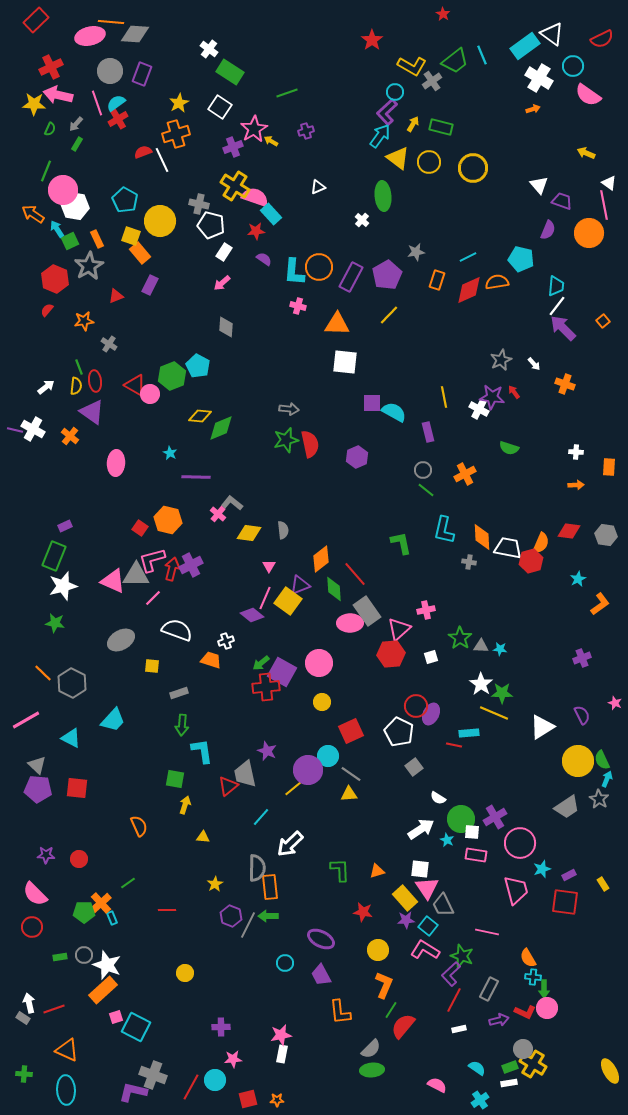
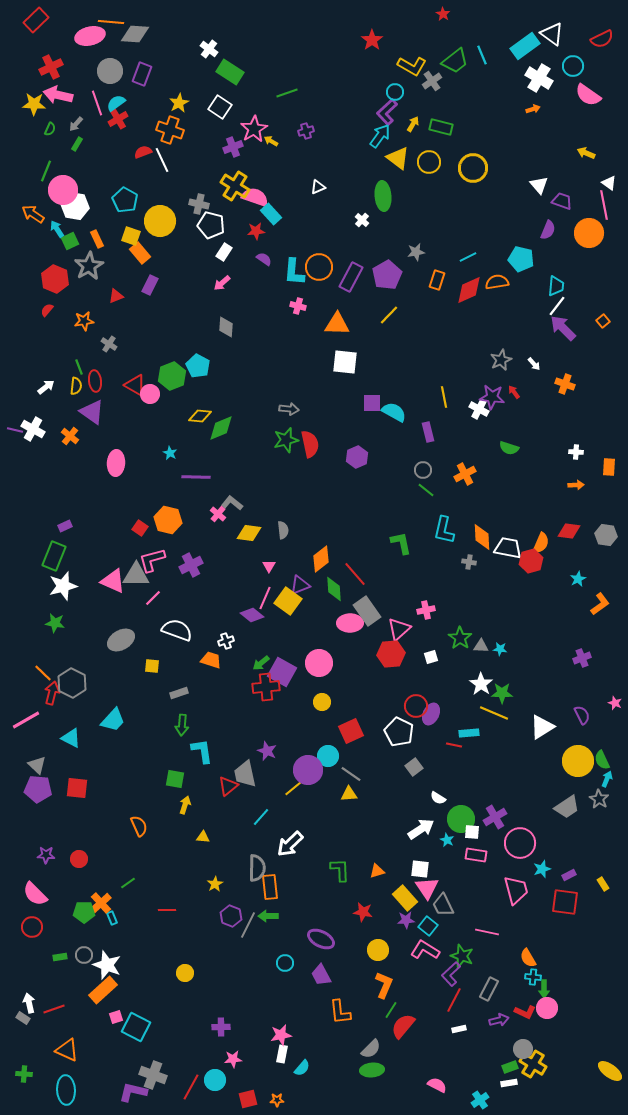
orange cross at (176, 134): moved 6 px left, 4 px up; rotated 36 degrees clockwise
red arrow at (172, 569): moved 120 px left, 124 px down
cyan semicircle at (477, 1068): moved 175 px left; rotated 96 degrees clockwise
yellow ellipse at (610, 1071): rotated 25 degrees counterclockwise
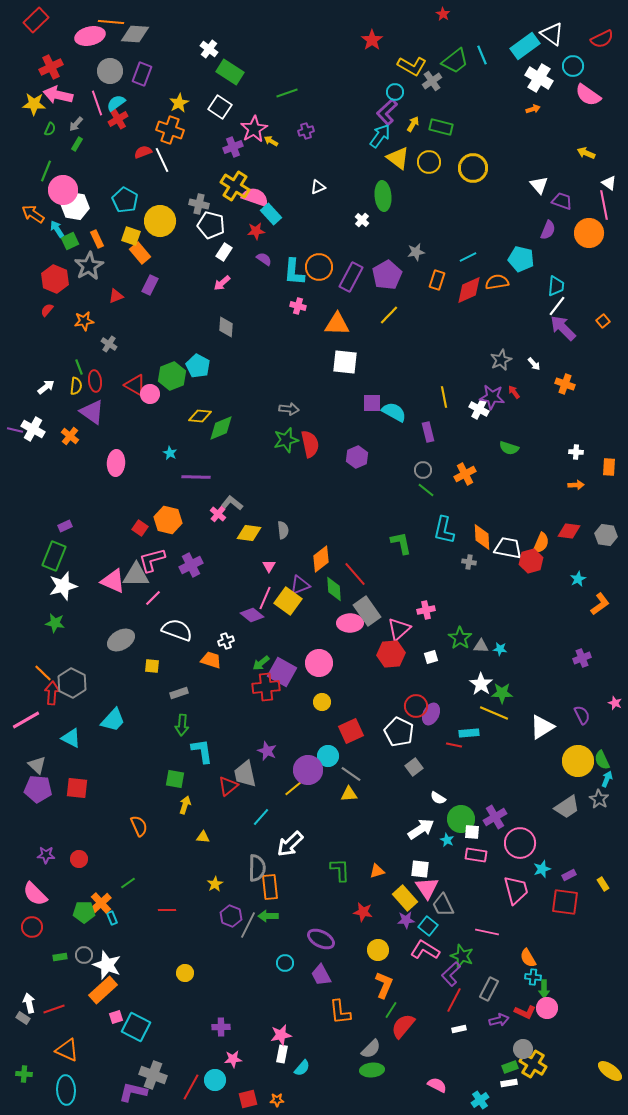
red arrow at (52, 693): rotated 10 degrees counterclockwise
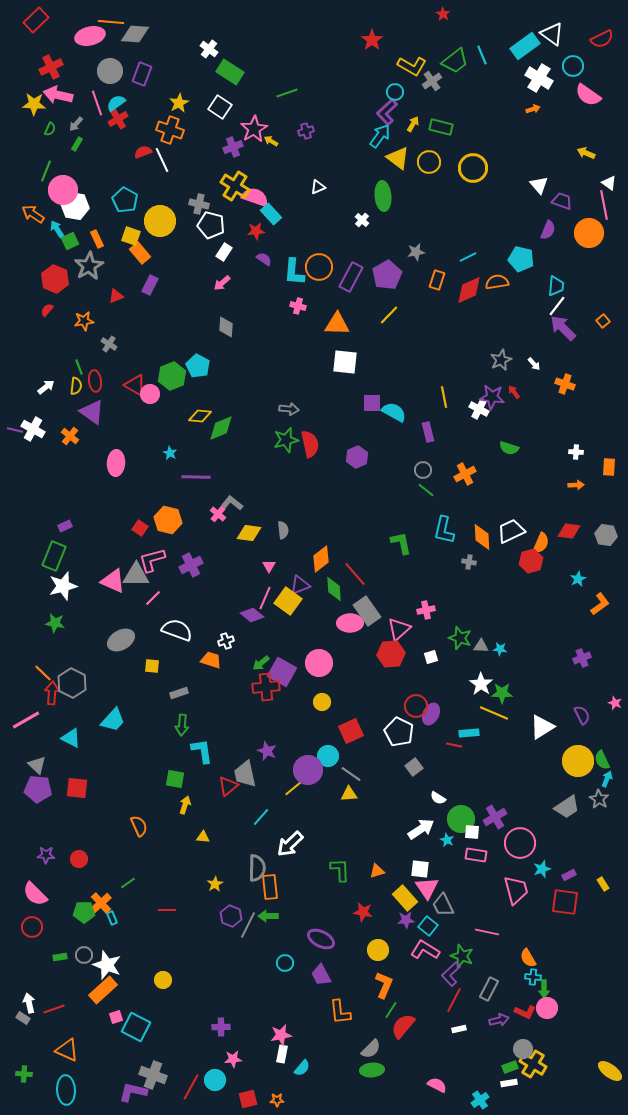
white trapezoid at (508, 548): moved 3 px right, 17 px up; rotated 36 degrees counterclockwise
green star at (460, 638): rotated 15 degrees counterclockwise
yellow circle at (185, 973): moved 22 px left, 7 px down
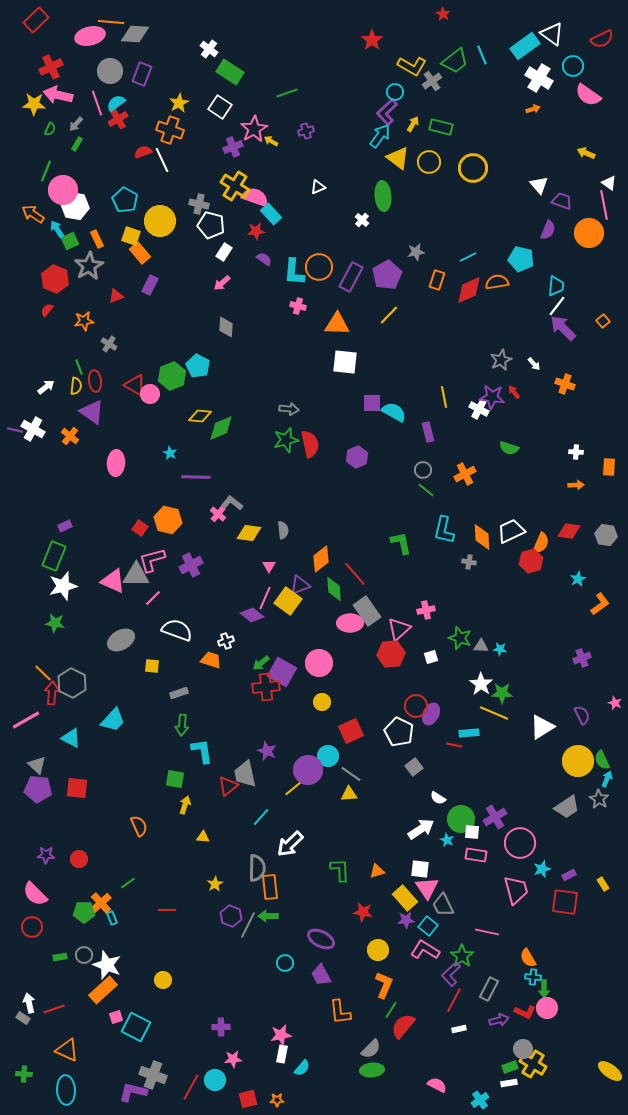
green star at (462, 956): rotated 15 degrees clockwise
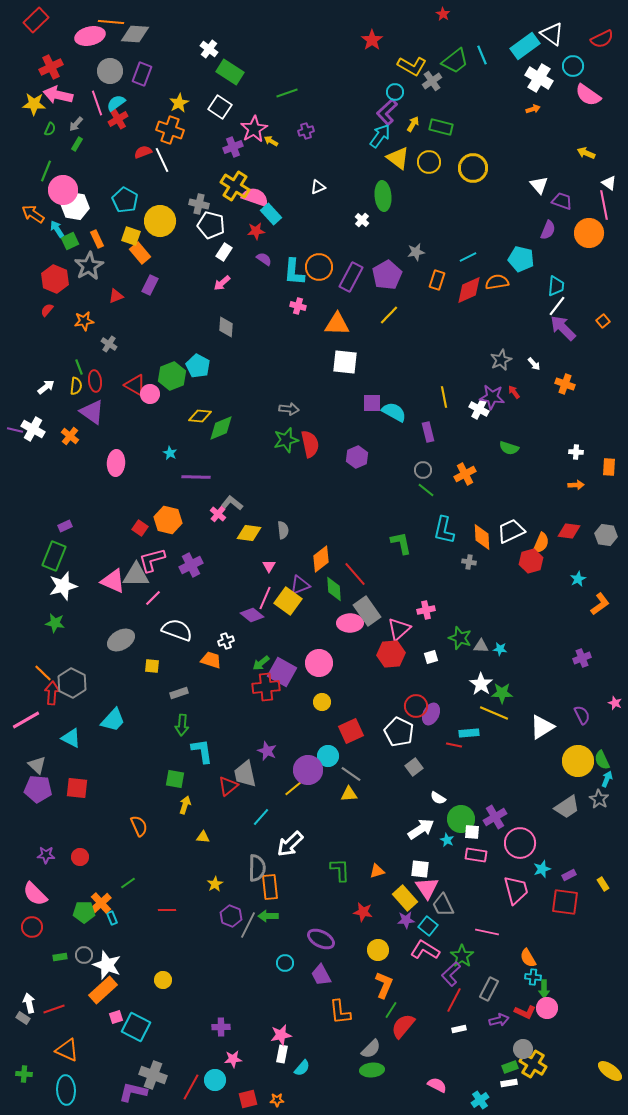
red circle at (79, 859): moved 1 px right, 2 px up
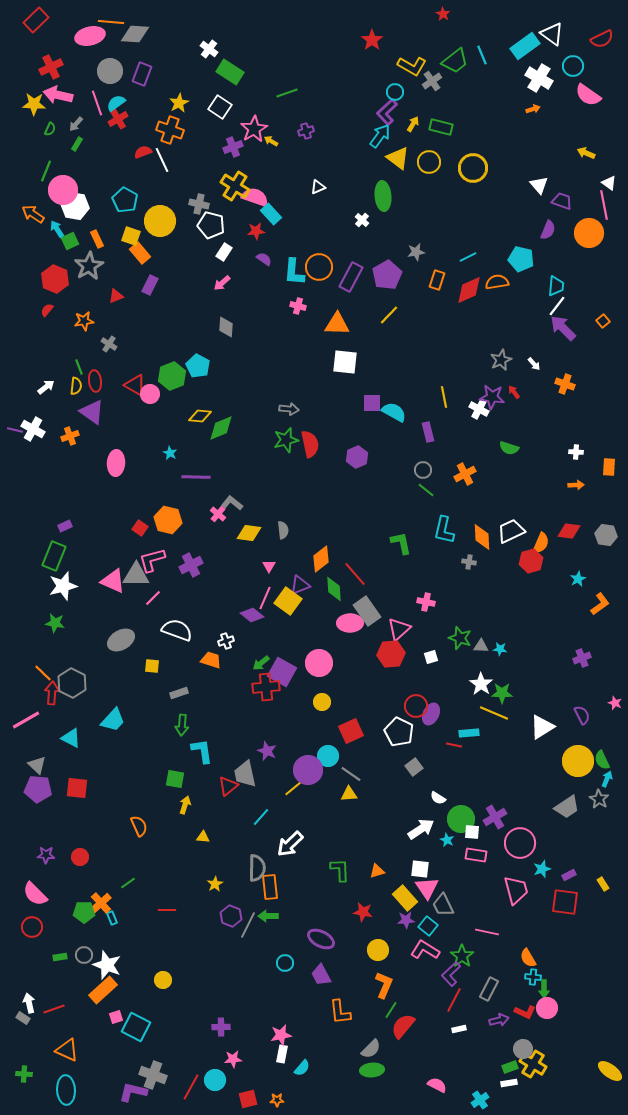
orange cross at (70, 436): rotated 30 degrees clockwise
pink cross at (426, 610): moved 8 px up; rotated 24 degrees clockwise
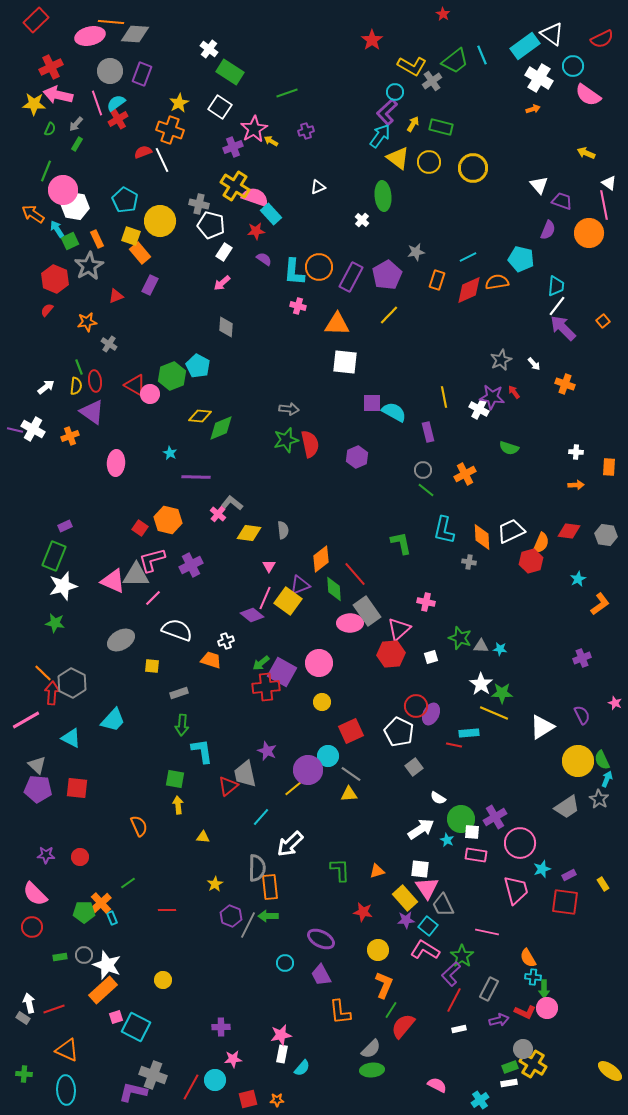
orange star at (84, 321): moved 3 px right, 1 px down
yellow arrow at (185, 805): moved 7 px left; rotated 24 degrees counterclockwise
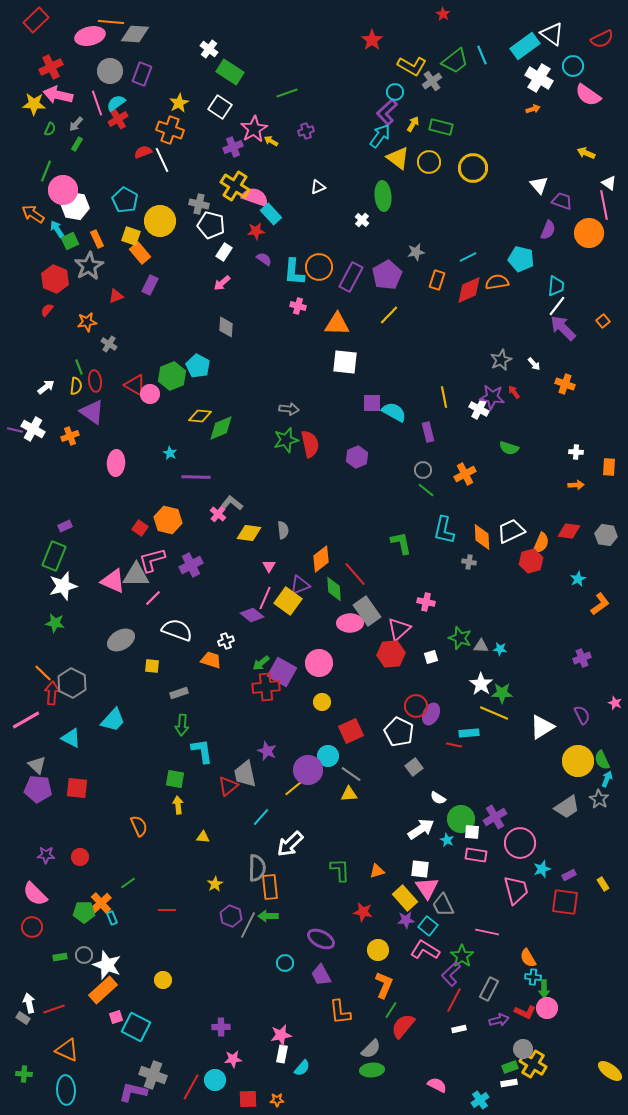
red square at (248, 1099): rotated 12 degrees clockwise
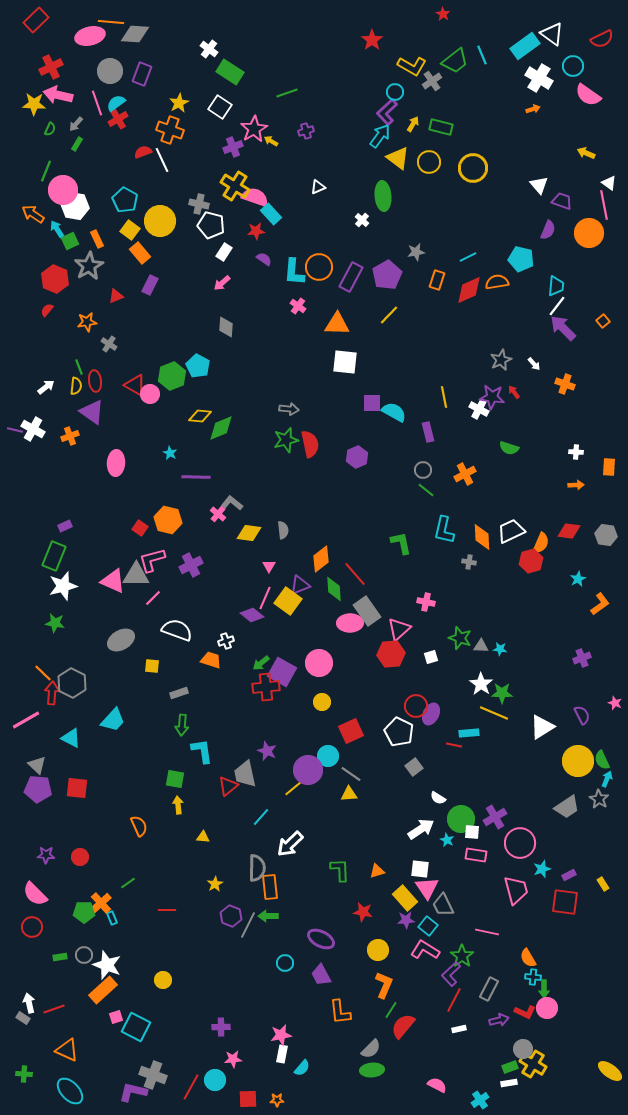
yellow square at (131, 236): moved 1 px left, 6 px up; rotated 18 degrees clockwise
pink cross at (298, 306): rotated 21 degrees clockwise
cyan ellipse at (66, 1090): moved 4 px right, 1 px down; rotated 40 degrees counterclockwise
